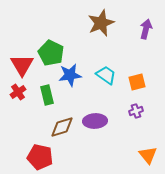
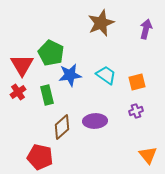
brown diamond: rotated 25 degrees counterclockwise
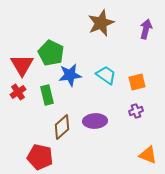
orange triangle: rotated 30 degrees counterclockwise
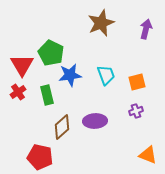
cyan trapezoid: rotated 35 degrees clockwise
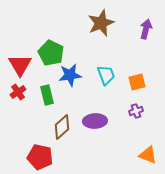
red triangle: moved 2 px left
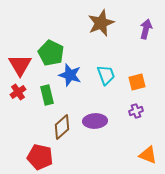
blue star: rotated 25 degrees clockwise
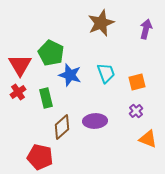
cyan trapezoid: moved 2 px up
green rectangle: moved 1 px left, 3 px down
purple cross: rotated 24 degrees counterclockwise
orange triangle: moved 16 px up
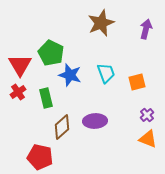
purple cross: moved 11 px right, 4 px down
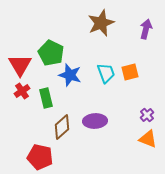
orange square: moved 7 px left, 10 px up
red cross: moved 4 px right, 1 px up
